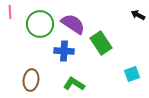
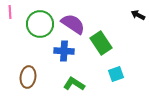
cyan square: moved 16 px left
brown ellipse: moved 3 px left, 3 px up
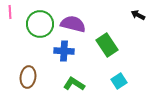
purple semicircle: rotated 20 degrees counterclockwise
green rectangle: moved 6 px right, 2 px down
cyan square: moved 3 px right, 7 px down; rotated 14 degrees counterclockwise
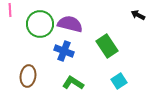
pink line: moved 2 px up
purple semicircle: moved 3 px left
green rectangle: moved 1 px down
blue cross: rotated 18 degrees clockwise
brown ellipse: moved 1 px up
green L-shape: moved 1 px left, 1 px up
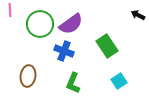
purple semicircle: moved 1 px right; rotated 130 degrees clockwise
green L-shape: rotated 100 degrees counterclockwise
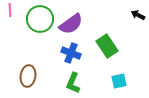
green circle: moved 5 px up
blue cross: moved 7 px right, 2 px down
cyan square: rotated 21 degrees clockwise
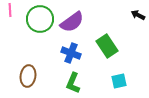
purple semicircle: moved 1 px right, 2 px up
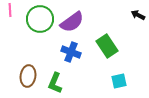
blue cross: moved 1 px up
green L-shape: moved 18 px left
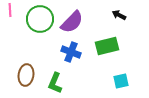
black arrow: moved 19 px left
purple semicircle: rotated 10 degrees counterclockwise
green rectangle: rotated 70 degrees counterclockwise
brown ellipse: moved 2 px left, 1 px up
cyan square: moved 2 px right
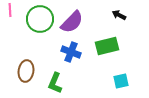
brown ellipse: moved 4 px up
